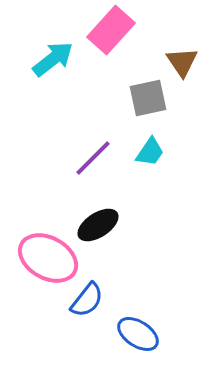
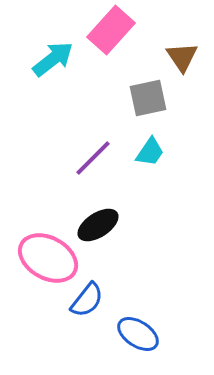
brown triangle: moved 5 px up
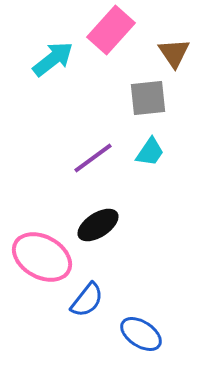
brown triangle: moved 8 px left, 4 px up
gray square: rotated 6 degrees clockwise
purple line: rotated 9 degrees clockwise
pink ellipse: moved 6 px left, 1 px up
blue ellipse: moved 3 px right
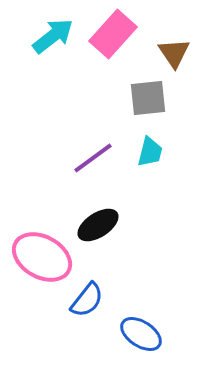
pink rectangle: moved 2 px right, 4 px down
cyan arrow: moved 23 px up
cyan trapezoid: rotated 20 degrees counterclockwise
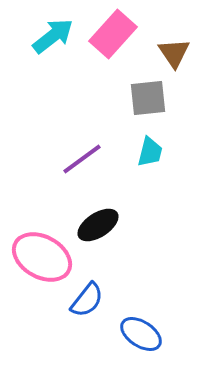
purple line: moved 11 px left, 1 px down
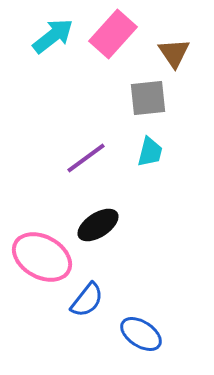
purple line: moved 4 px right, 1 px up
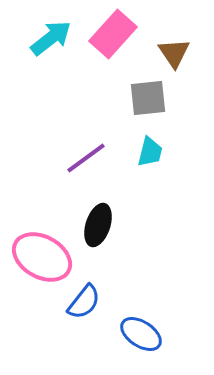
cyan arrow: moved 2 px left, 2 px down
black ellipse: rotated 39 degrees counterclockwise
blue semicircle: moved 3 px left, 2 px down
